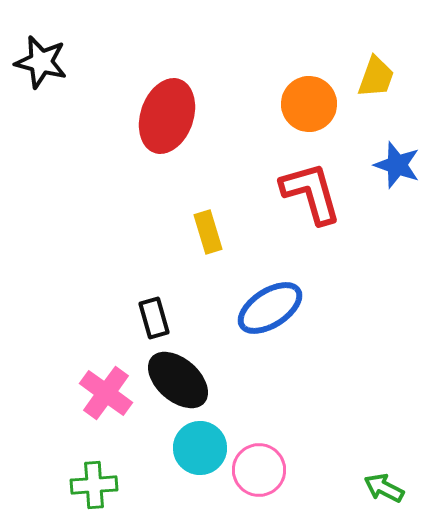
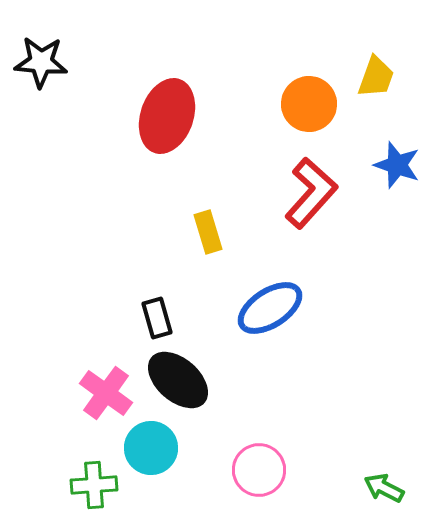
black star: rotated 10 degrees counterclockwise
red L-shape: rotated 58 degrees clockwise
black rectangle: moved 3 px right
cyan circle: moved 49 px left
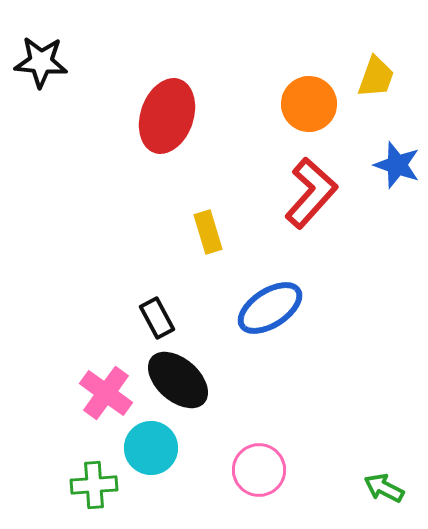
black rectangle: rotated 12 degrees counterclockwise
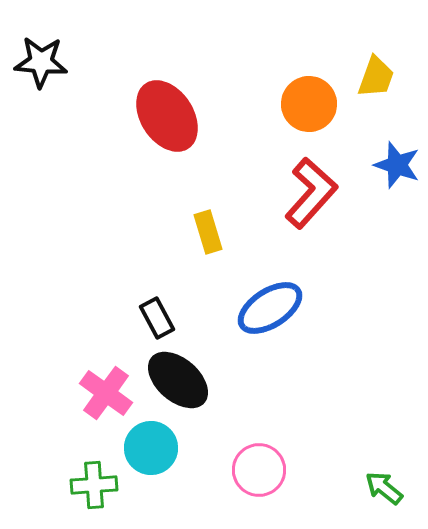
red ellipse: rotated 52 degrees counterclockwise
green arrow: rotated 12 degrees clockwise
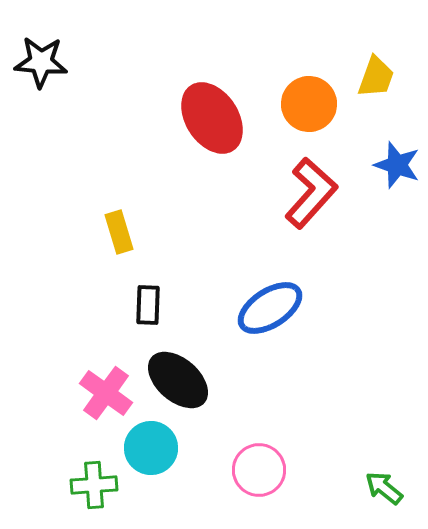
red ellipse: moved 45 px right, 2 px down
yellow rectangle: moved 89 px left
black rectangle: moved 9 px left, 13 px up; rotated 30 degrees clockwise
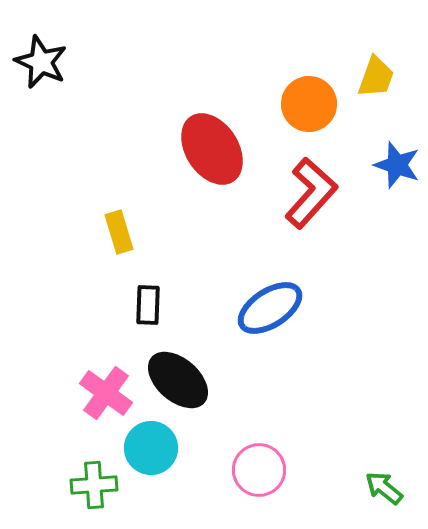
black star: rotated 20 degrees clockwise
red ellipse: moved 31 px down
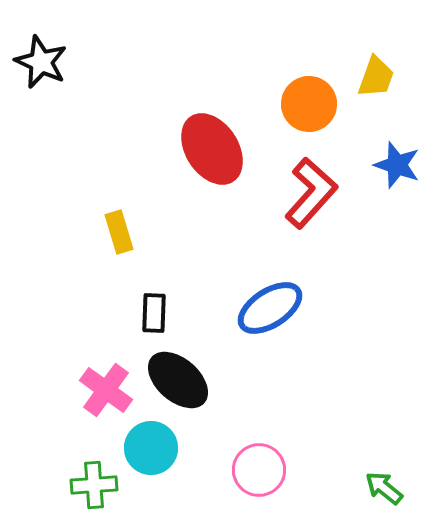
black rectangle: moved 6 px right, 8 px down
pink cross: moved 3 px up
